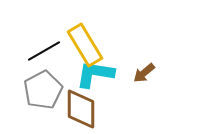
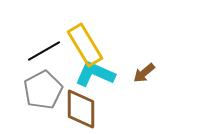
cyan L-shape: rotated 15 degrees clockwise
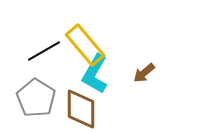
yellow rectangle: rotated 9 degrees counterclockwise
cyan L-shape: rotated 84 degrees counterclockwise
gray pentagon: moved 7 px left, 8 px down; rotated 12 degrees counterclockwise
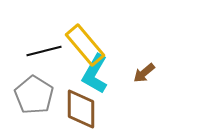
black line: rotated 16 degrees clockwise
gray pentagon: moved 2 px left, 3 px up
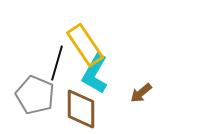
yellow rectangle: rotated 6 degrees clockwise
black line: moved 13 px right, 12 px down; rotated 60 degrees counterclockwise
brown arrow: moved 3 px left, 20 px down
gray pentagon: moved 1 px right; rotated 9 degrees counterclockwise
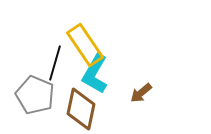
black line: moved 2 px left
brown diamond: rotated 12 degrees clockwise
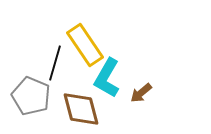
cyan L-shape: moved 12 px right, 4 px down
gray pentagon: moved 4 px left, 1 px down
brown diamond: rotated 27 degrees counterclockwise
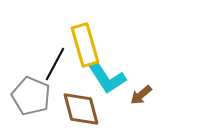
yellow rectangle: rotated 18 degrees clockwise
black line: moved 1 px down; rotated 12 degrees clockwise
cyan L-shape: rotated 63 degrees counterclockwise
brown arrow: moved 2 px down
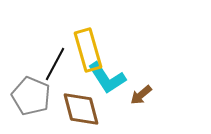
yellow rectangle: moved 3 px right, 5 px down
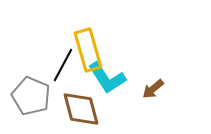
black line: moved 8 px right, 1 px down
brown arrow: moved 12 px right, 6 px up
